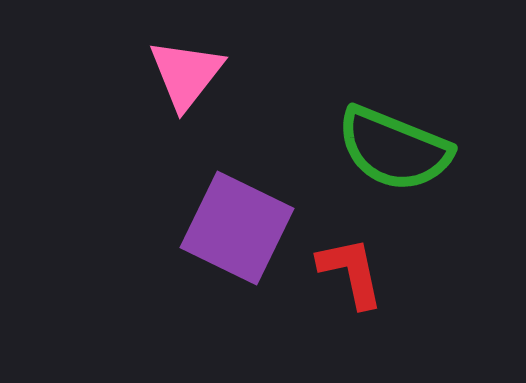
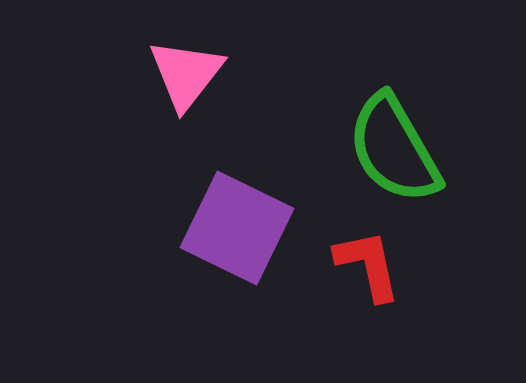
green semicircle: rotated 38 degrees clockwise
red L-shape: moved 17 px right, 7 px up
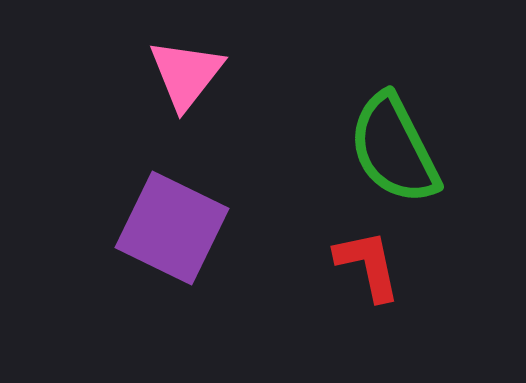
green semicircle: rotated 3 degrees clockwise
purple square: moved 65 px left
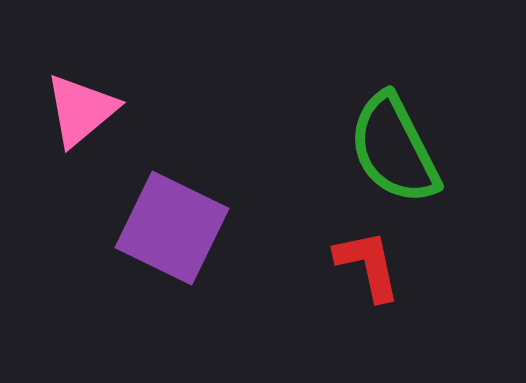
pink triangle: moved 105 px left, 36 px down; rotated 12 degrees clockwise
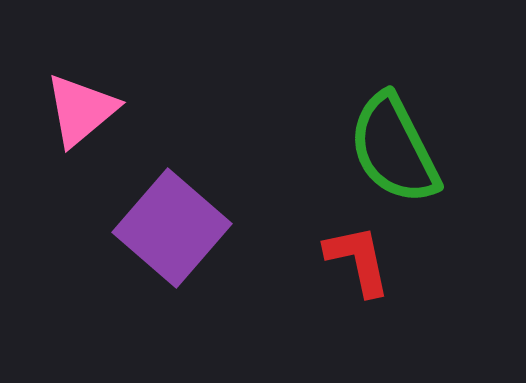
purple square: rotated 15 degrees clockwise
red L-shape: moved 10 px left, 5 px up
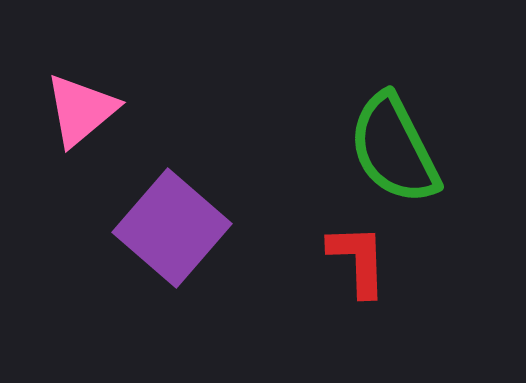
red L-shape: rotated 10 degrees clockwise
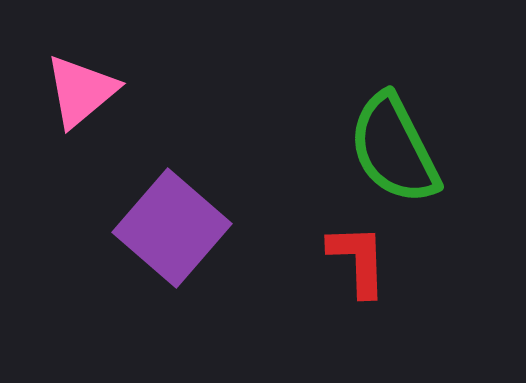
pink triangle: moved 19 px up
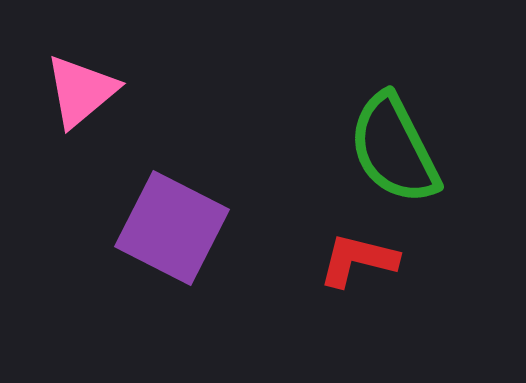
purple square: rotated 14 degrees counterclockwise
red L-shape: rotated 74 degrees counterclockwise
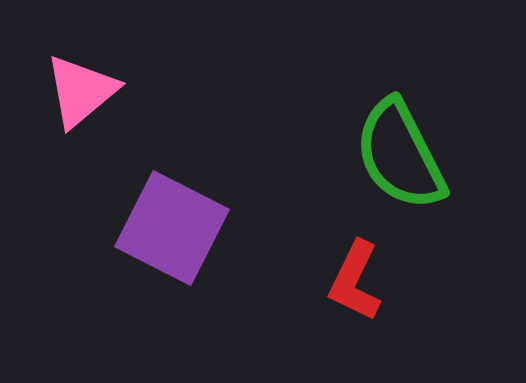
green semicircle: moved 6 px right, 6 px down
red L-shape: moved 3 px left, 21 px down; rotated 78 degrees counterclockwise
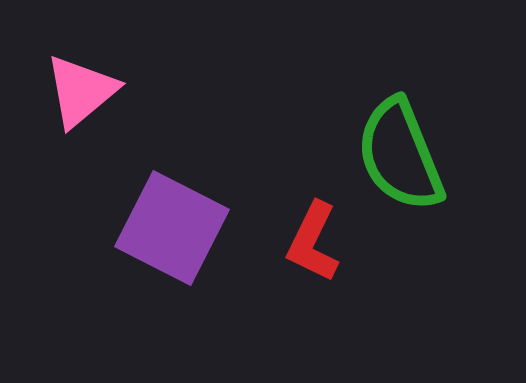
green semicircle: rotated 5 degrees clockwise
red L-shape: moved 42 px left, 39 px up
